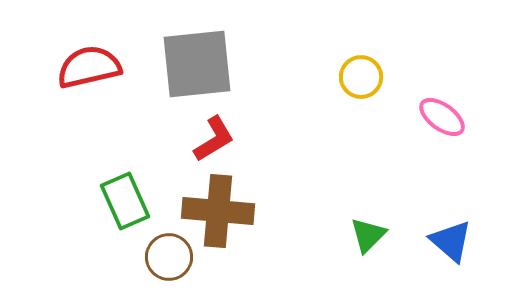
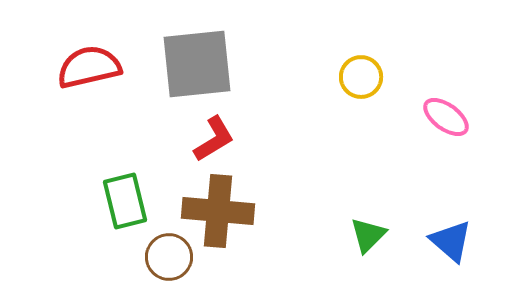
pink ellipse: moved 4 px right
green rectangle: rotated 10 degrees clockwise
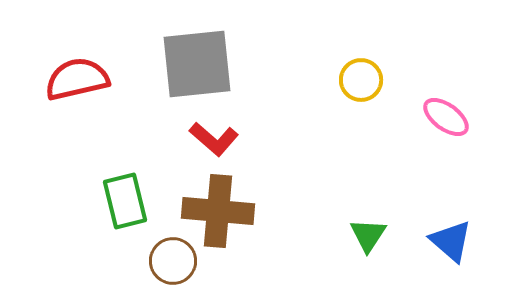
red semicircle: moved 12 px left, 12 px down
yellow circle: moved 3 px down
red L-shape: rotated 72 degrees clockwise
green triangle: rotated 12 degrees counterclockwise
brown circle: moved 4 px right, 4 px down
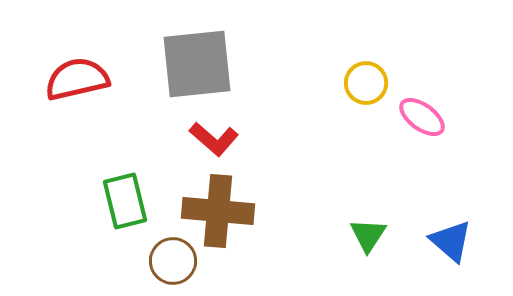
yellow circle: moved 5 px right, 3 px down
pink ellipse: moved 24 px left
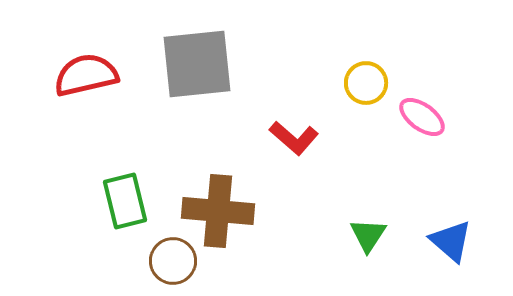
red semicircle: moved 9 px right, 4 px up
red L-shape: moved 80 px right, 1 px up
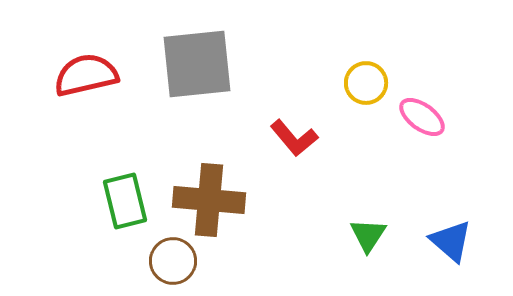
red L-shape: rotated 9 degrees clockwise
brown cross: moved 9 px left, 11 px up
